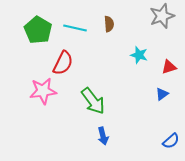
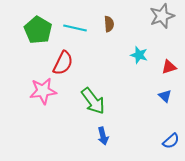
blue triangle: moved 3 px right, 2 px down; rotated 40 degrees counterclockwise
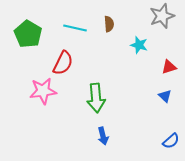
green pentagon: moved 10 px left, 4 px down
cyan star: moved 10 px up
green arrow: moved 3 px right, 3 px up; rotated 32 degrees clockwise
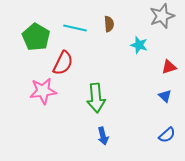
green pentagon: moved 8 px right, 3 px down
blue semicircle: moved 4 px left, 6 px up
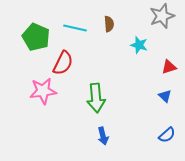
green pentagon: rotated 8 degrees counterclockwise
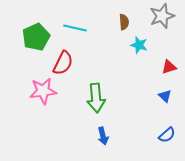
brown semicircle: moved 15 px right, 2 px up
green pentagon: rotated 24 degrees clockwise
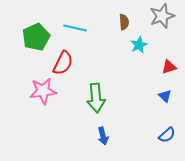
cyan star: rotated 30 degrees clockwise
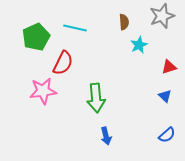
blue arrow: moved 3 px right
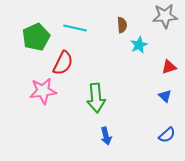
gray star: moved 3 px right; rotated 15 degrees clockwise
brown semicircle: moved 2 px left, 3 px down
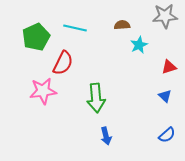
brown semicircle: rotated 91 degrees counterclockwise
